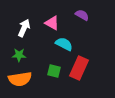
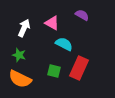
green star: rotated 16 degrees clockwise
orange semicircle: rotated 35 degrees clockwise
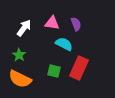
purple semicircle: moved 6 px left, 9 px down; rotated 40 degrees clockwise
pink triangle: rotated 21 degrees counterclockwise
white arrow: rotated 12 degrees clockwise
green star: rotated 16 degrees clockwise
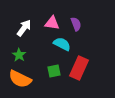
cyan semicircle: moved 2 px left
green square: rotated 24 degrees counterclockwise
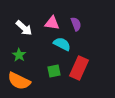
white arrow: rotated 96 degrees clockwise
orange semicircle: moved 1 px left, 2 px down
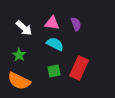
cyan semicircle: moved 7 px left
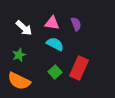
green star: rotated 16 degrees clockwise
green square: moved 1 px right, 1 px down; rotated 32 degrees counterclockwise
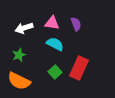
white arrow: rotated 120 degrees clockwise
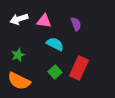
pink triangle: moved 8 px left, 2 px up
white arrow: moved 5 px left, 9 px up
green star: moved 1 px left
